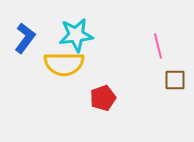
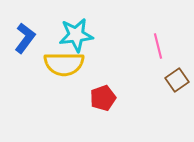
brown square: moved 2 px right; rotated 35 degrees counterclockwise
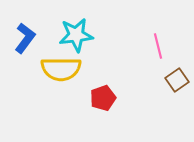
yellow semicircle: moved 3 px left, 5 px down
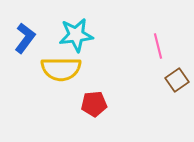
red pentagon: moved 9 px left, 6 px down; rotated 15 degrees clockwise
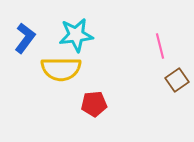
pink line: moved 2 px right
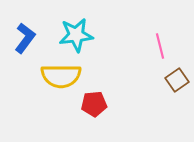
yellow semicircle: moved 7 px down
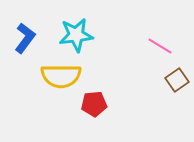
pink line: rotated 45 degrees counterclockwise
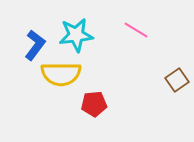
blue L-shape: moved 10 px right, 7 px down
pink line: moved 24 px left, 16 px up
yellow semicircle: moved 2 px up
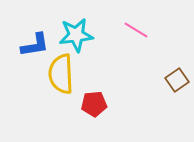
blue L-shape: rotated 44 degrees clockwise
yellow semicircle: rotated 87 degrees clockwise
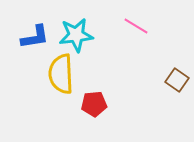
pink line: moved 4 px up
blue L-shape: moved 8 px up
brown square: rotated 20 degrees counterclockwise
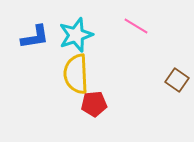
cyan star: rotated 12 degrees counterclockwise
yellow semicircle: moved 15 px right
